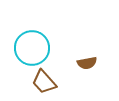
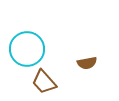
cyan circle: moved 5 px left, 1 px down
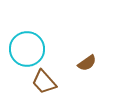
brown semicircle: rotated 24 degrees counterclockwise
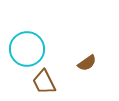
brown trapezoid: rotated 16 degrees clockwise
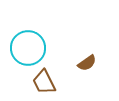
cyan circle: moved 1 px right, 1 px up
